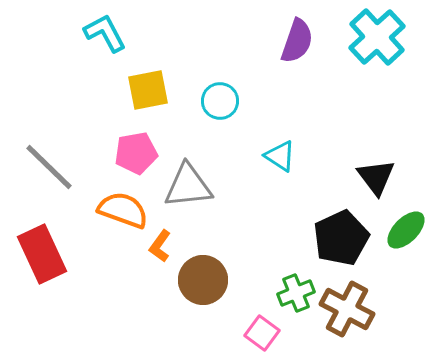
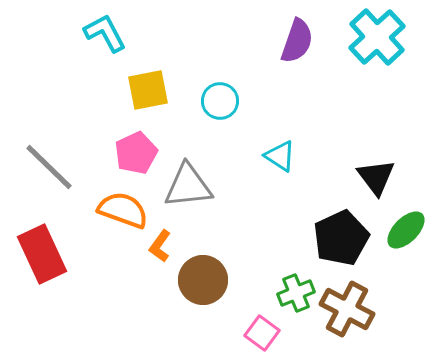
pink pentagon: rotated 15 degrees counterclockwise
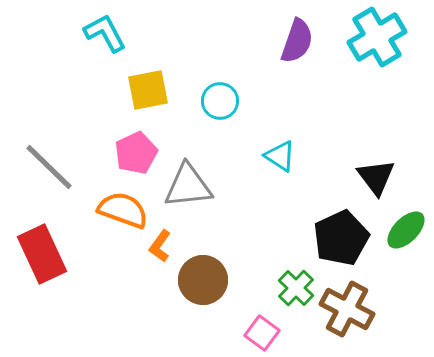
cyan cross: rotated 12 degrees clockwise
green cross: moved 5 px up; rotated 24 degrees counterclockwise
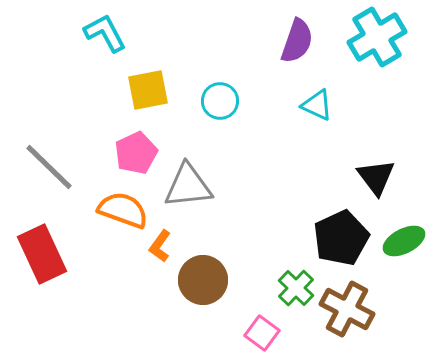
cyan triangle: moved 37 px right, 51 px up; rotated 8 degrees counterclockwise
green ellipse: moved 2 px left, 11 px down; rotated 18 degrees clockwise
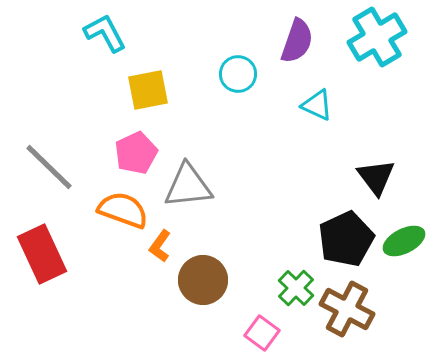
cyan circle: moved 18 px right, 27 px up
black pentagon: moved 5 px right, 1 px down
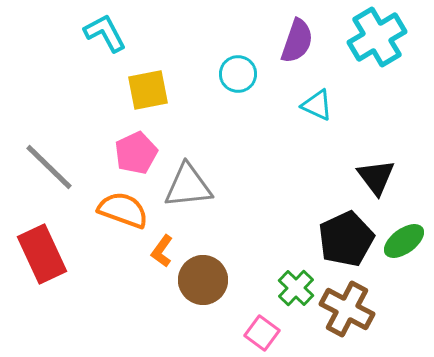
green ellipse: rotated 9 degrees counterclockwise
orange L-shape: moved 2 px right, 5 px down
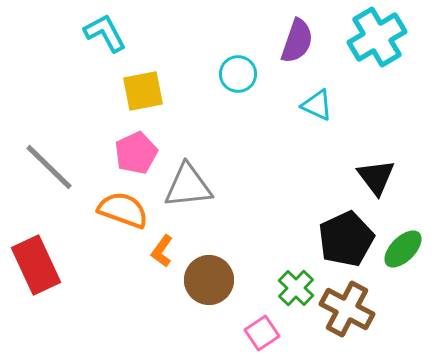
yellow square: moved 5 px left, 1 px down
green ellipse: moved 1 px left, 8 px down; rotated 9 degrees counterclockwise
red rectangle: moved 6 px left, 11 px down
brown circle: moved 6 px right
pink square: rotated 20 degrees clockwise
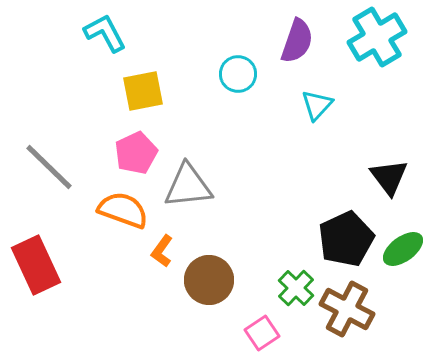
cyan triangle: rotated 48 degrees clockwise
black triangle: moved 13 px right
green ellipse: rotated 9 degrees clockwise
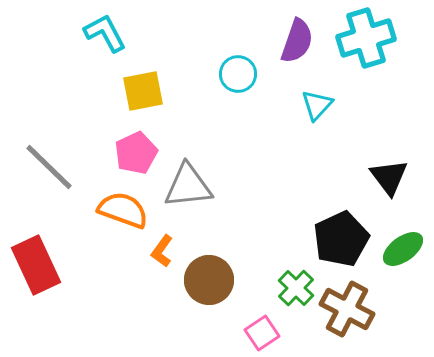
cyan cross: moved 11 px left, 1 px down; rotated 14 degrees clockwise
black pentagon: moved 5 px left
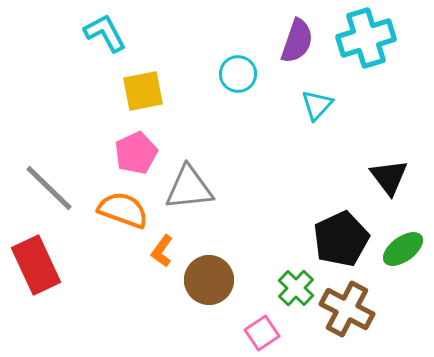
gray line: moved 21 px down
gray triangle: moved 1 px right, 2 px down
